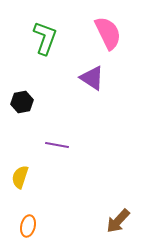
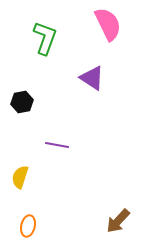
pink semicircle: moved 9 px up
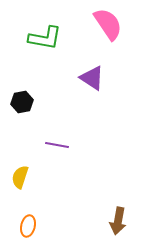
pink semicircle: rotated 8 degrees counterclockwise
green L-shape: rotated 80 degrees clockwise
brown arrow: rotated 32 degrees counterclockwise
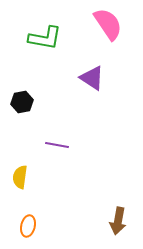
yellow semicircle: rotated 10 degrees counterclockwise
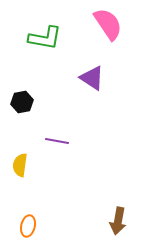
purple line: moved 4 px up
yellow semicircle: moved 12 px up
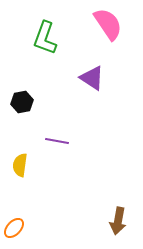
green L-shape: rotated 100 degrees clockwise
orange ellipse: moved 14 px left, 2 px down; rotated 30 degrees clockwise
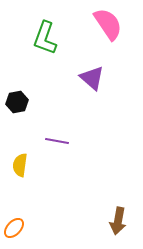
purple triangle: rotated 8 degrees clockwise
black hexagon: moved 5 px left
